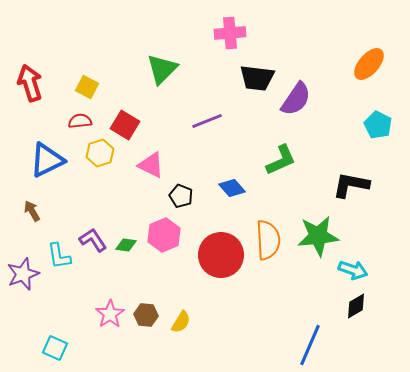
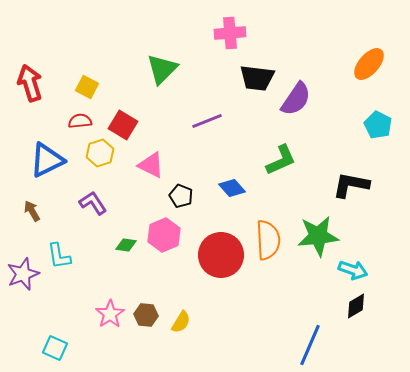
red square: moved 2 px left
purple L-shape: moved 37 px up
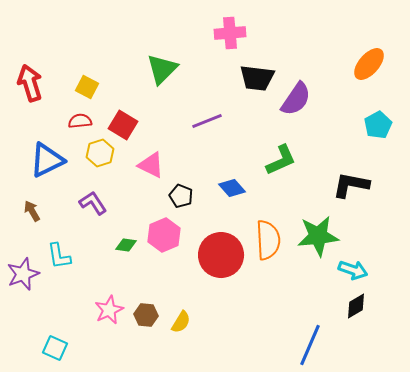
cyan pentagon: rotated 16 degrees clockwise
pink star: moved 1 px left, 4 px up; rotated 8 degrees clockwise
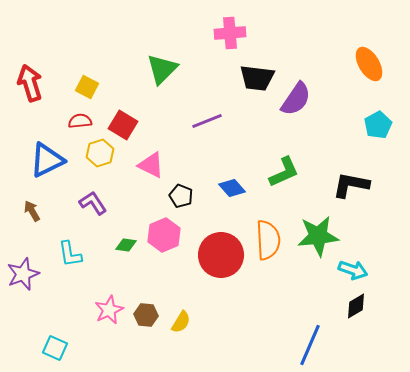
orange ellipse: rotated 72 degrees counterclockwise
green L-shape: moved 3 px right, 12 px down
cyan L-shape: moved 11 px right, 2 px up
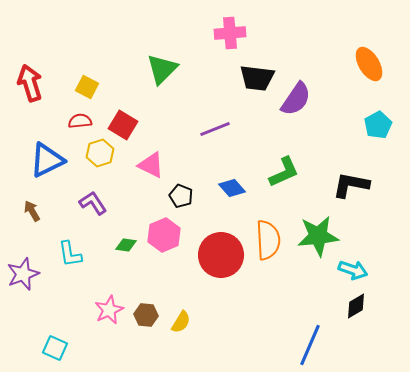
purple line: moved 8 px right, 8 px down
